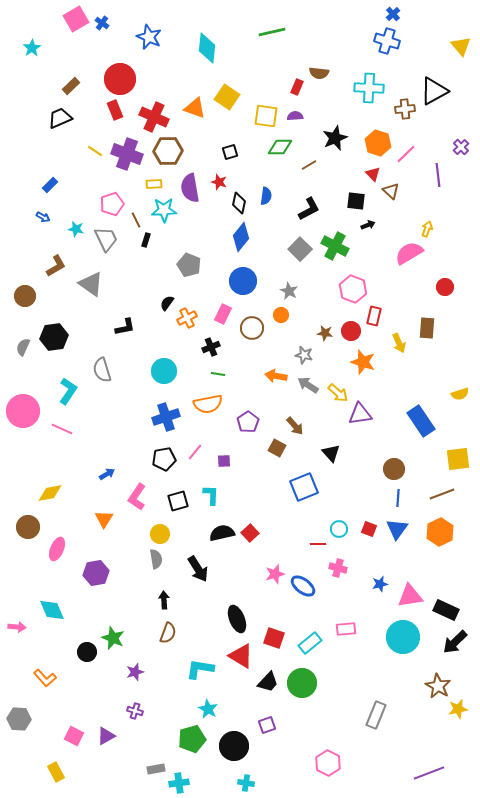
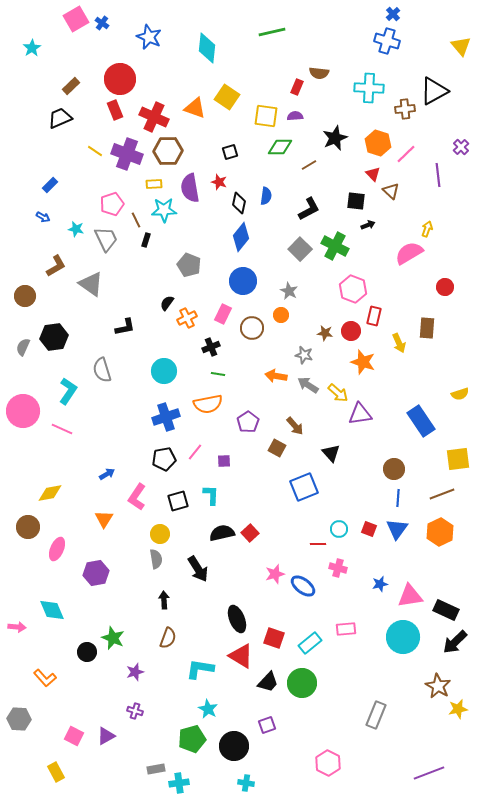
brown semicircle at (168, 633): moved 5 px down
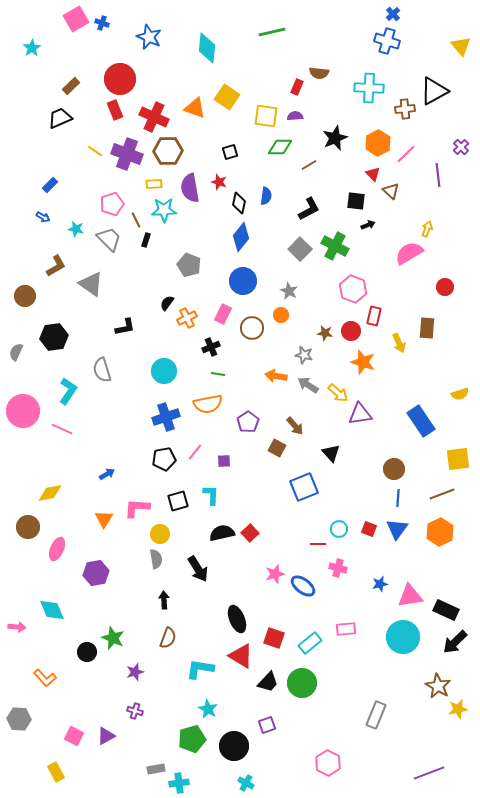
blue cross at (102, 23): rotated 16 degrees counterclockwise
orange hexagon at (378, 143): rotated 15 degrees clockwise
gray trapezoid at (106, 239): moved 3 px right; rotated 20 degrees counterclockwise
gray semicircle at (23, 347): moved 7 px left, 5 px down
pink L-shape at (137, 497): moved 11 px down; rotated 60 degrees clockwise
cyan cross at (246, 783): rotated 21 degrees clockwise
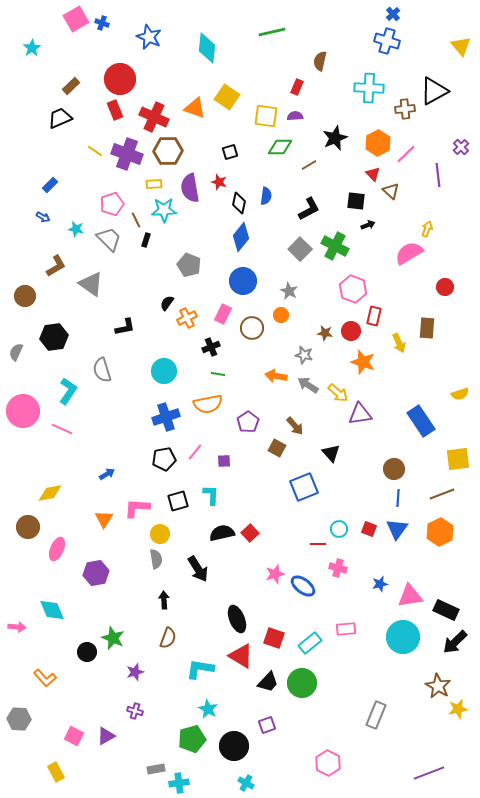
brown semicircle at (319, 73): moved 1 px right, 12 px up; rotated 96 degrees clockwise
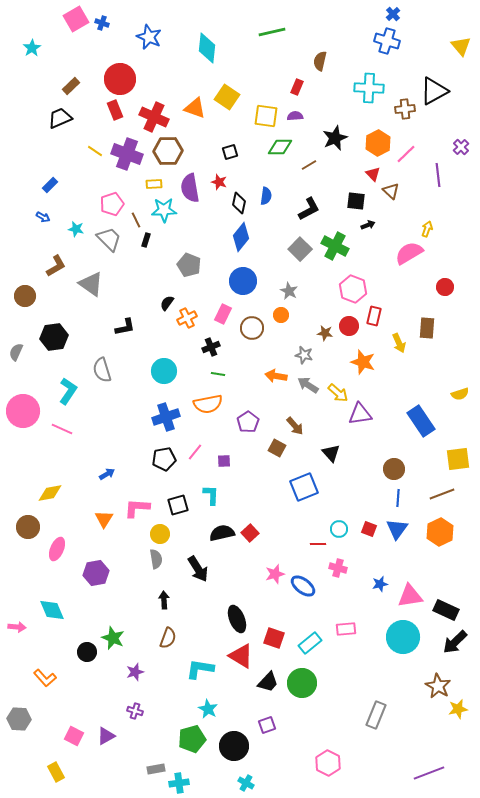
red circle at (351, 331): moved 2 px left, 5 px up
black square at (178, 501): moved 4 px down
